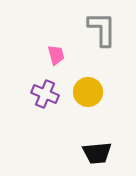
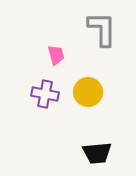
purple cross: rotated 12 degrees counterclockwise
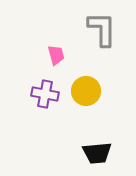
yellow circle: moved 2 px left, 1 px up
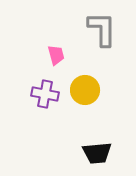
yellow circle: moved 1 px left, 1 px up
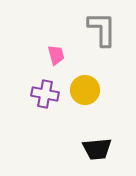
black trapezoid: moved 4 px up
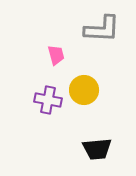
gray L-shape: rotated 93 degrees clockwise
yellow circle: moved 1 px left
purple cross: moved 3 px right, 6 px down
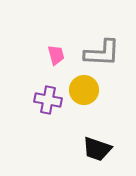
gray L-shape: moved 24 px down
black trapezoid: rotated 24 degrees clockwise
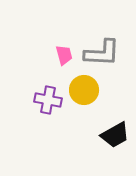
pink trapezoid: moved 8 px right
black trapezoid: moved 18 px right, 14 px up; rotated 48 degrees counterclockwise
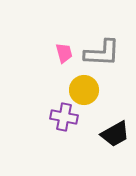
pink trapezoid: moved 2 px up
purple cross: moved 16 px right, 17 px down
black trapezoid: moved 1 px up
